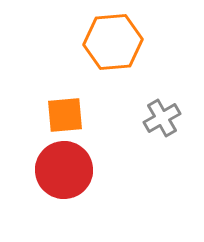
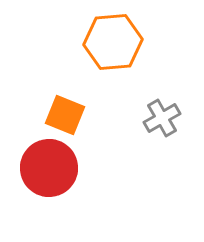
orange square: rotated 27 degrees clockwise
red circle: moved 15 px left, 2 px up
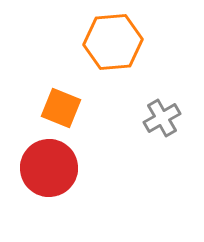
orange square: moved 4 px left, 7 px up
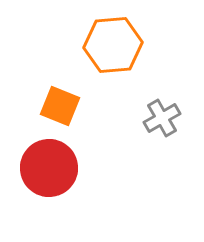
orange hexagon: moved 3 px down
orange square: moved 1 px left, 2 px up
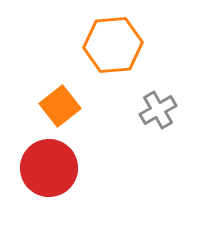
orange square: rotated 30 degrees clockwise
gray cross: moved 4 px left, 8 px up
